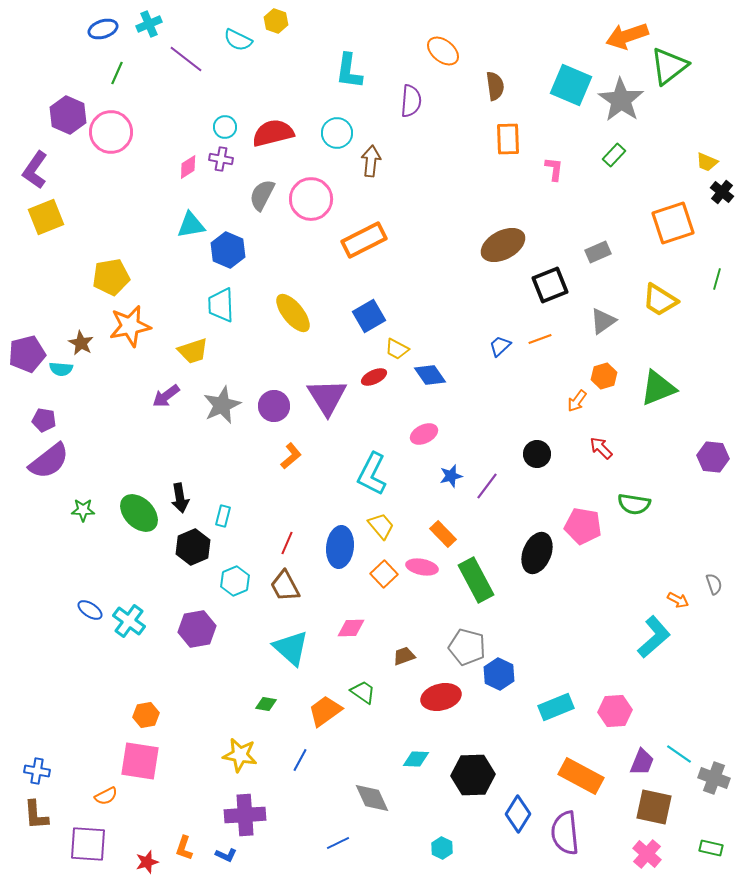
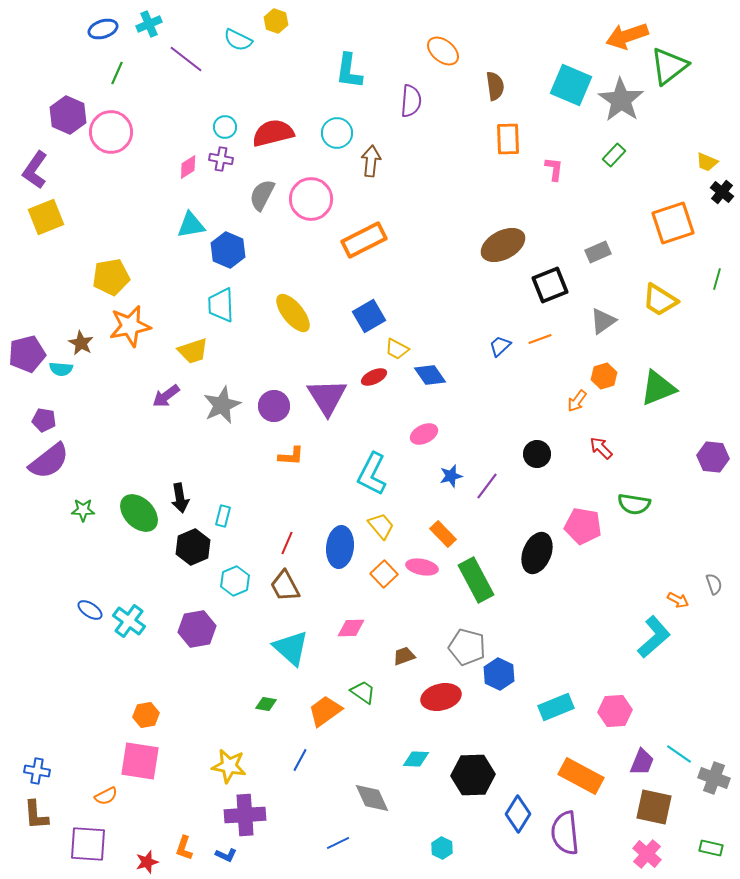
orange L-shape at (291, 456): rotated 44 degrees clockwise
yellow star at (240, 755): moved 11 px left, 11 px down
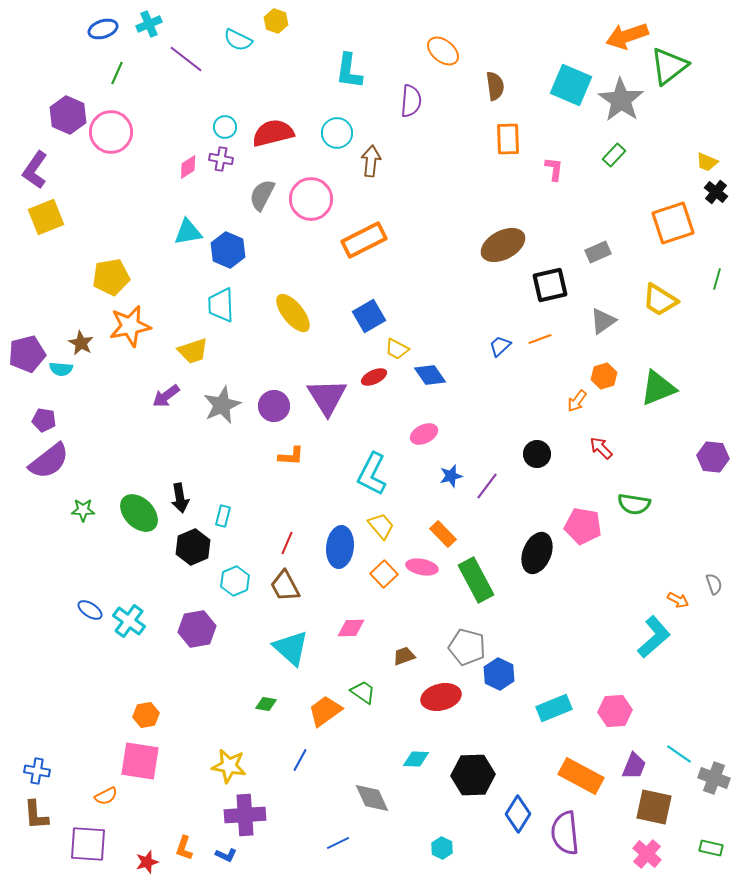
black cross at (722, 192): moved 6 px left
cyan triangle at (191, 225): moved 3 px left, 7 px down
black square at (550, 285): rotated 9 degrees clockwise
cyan rectangle at (556, 707): moved 2 px left, 1 px down
purple trapezoid at (642, 762): moved 8 px left, 4 px down
